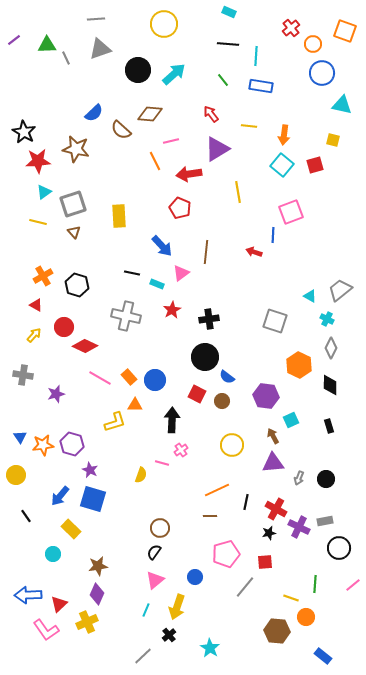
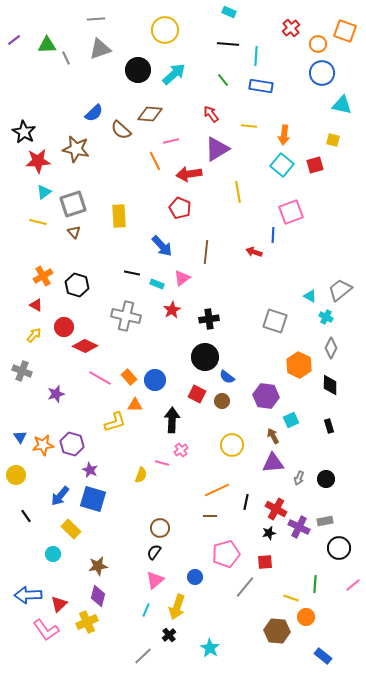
yellow circle at (164, 24): moved 1 px right, 6 px down
orange circle at (313, 44): moved 5 px right
pink triangle at (181, 273): moved 1 px right, 5 px down
cyan cross at (327, 319): moved 1 px left, 2 px up
gray cross at (23, 375): moved 1 px left, 4 px up; rotated 12 degrees clockwise
purple diamond at (97, 594): moved 1 px right, 2 px down; rotated 10 degrees counterclockwise
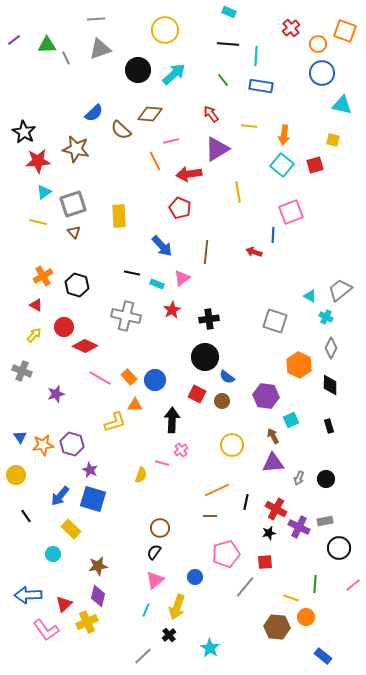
red triangle at (59, 604): moved 5 px right
brown hexagon at (277, 631): moved 4 px up
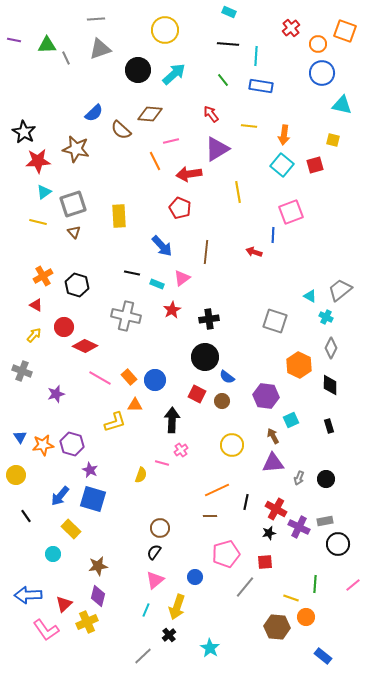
purple line at (14, 40): rotated 48 degrees clockwise
black circle at (339, 548): moved 1 px left, 4 px up
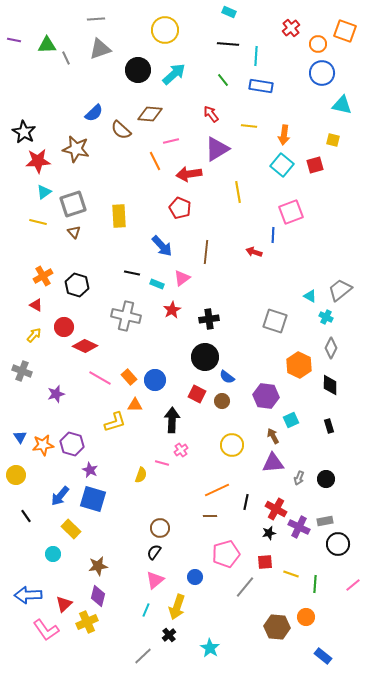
yellow line at (291, 598): moved 24 px up
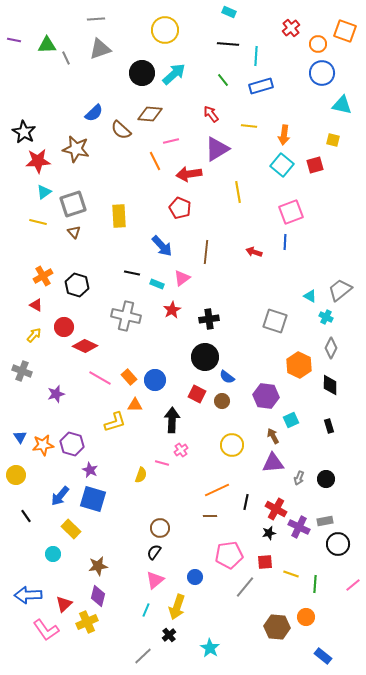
black circle at (138, 70): moved 4 px right, 3 px down
blue rectangle at (261, 86): rotated 25 degrees counterclockwise
blue line at (273, 235): moved 12 px right, 7 px down
pink pentagon at (226, 554): moved 3 px right, 1 px down; rotated 8 degrees clockwise
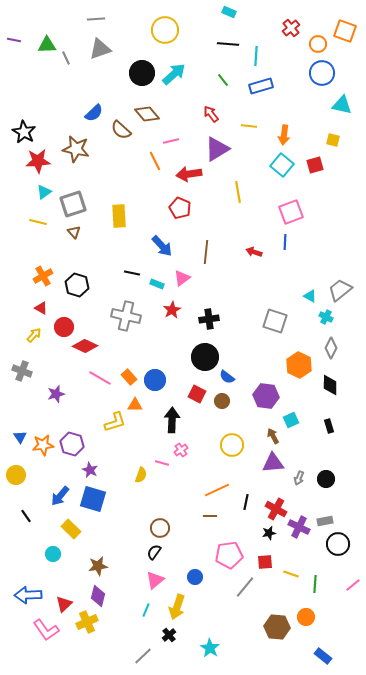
brown diamond at (150, 114): moved 3 px left; rotated 45 degrees clockwise
red triangle at (36, 305): moved 5 px right, 3 px down
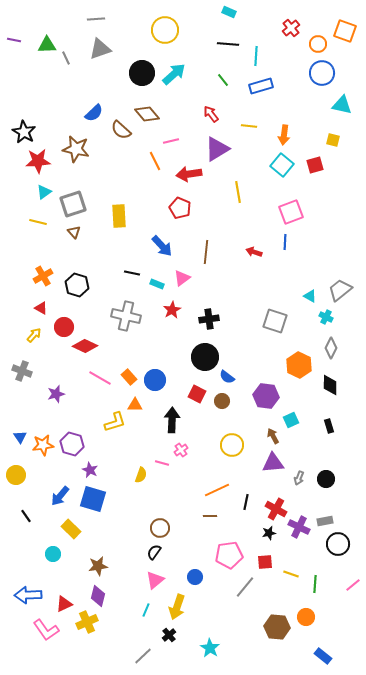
red triangle at (64, 604): rotated 18 degrees clockwise
